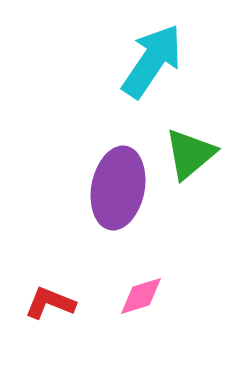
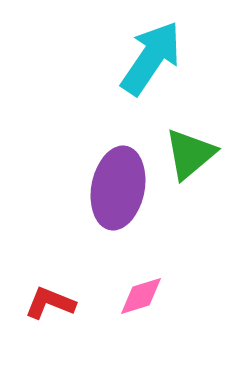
cyan arrow: moved 1 px left, 3 px up
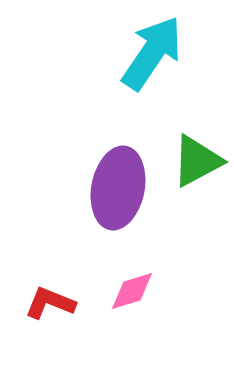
cyan arrow: moved 1 px right, 5 px up
green triangle: moved 7 px right, 7 px down; rotated 12 degrees clockwise
pink diamond: moved 9 px left, 5 px up
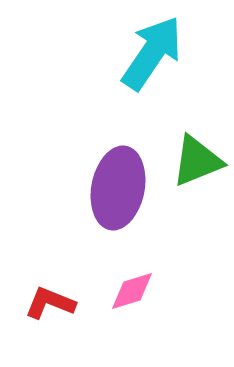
green triangle: rotated 6 degrees clockwise
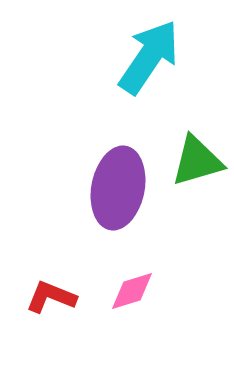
cyan arrow: moved 3 px left, 4 px down
green triangle: rotated 6 degrees clockwise
red L-shape: moved 1 px right, 6 px up
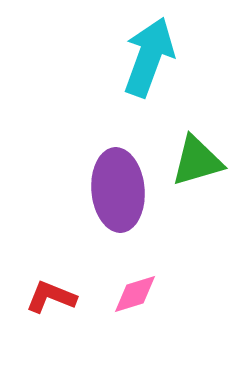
cyan arrow: rotated 14 degrees counterclockwise
purple ellipse: moved 2 px down; rotated 16 degrees counterclockwise
pink diamond: moved 3 px right, 3 px down
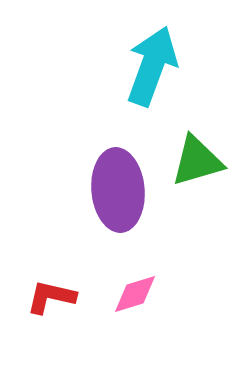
cyan arrow: moved 3 px right, 9 px down
red L-shape: rotated 9 degrees counterclockwise
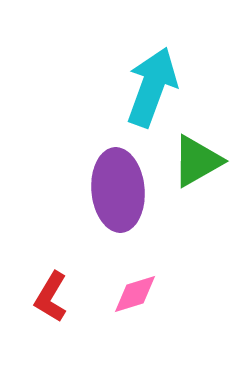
cyan arrow: moved 21 px down
green triangle: rotated 14 degrees counterclockwise
red L-shape: rotated 72 degrees counterclockwise
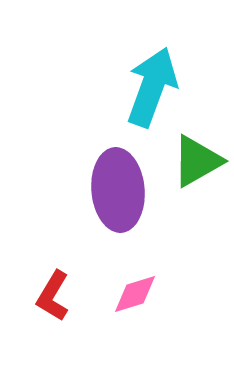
red L-shape: moved 2 px right, 1 px up
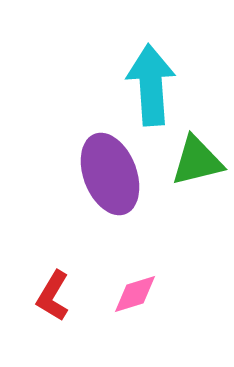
cyan arrow: moved 1 px left, 2 px up; rotated 24 degrees counterclockwise
green triangle: rotated 16 degrees clockwise
purple ellipse: moved 8 px left, 16 px up; rotated 16 degrees counterclockwise
